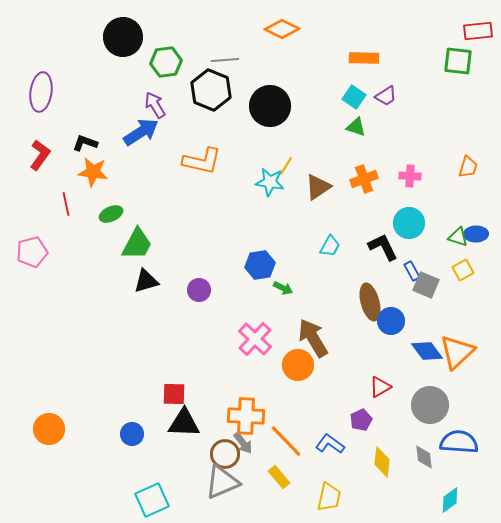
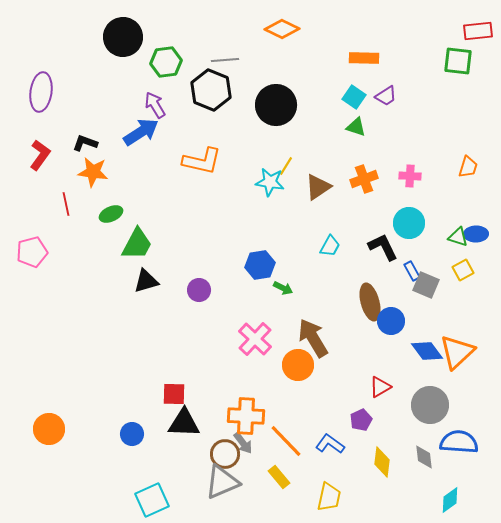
black circle at (270, 106): moved 6 px right, 1 px up
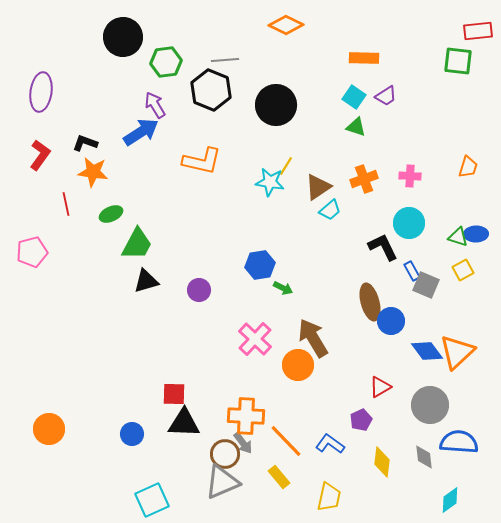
orange diamond at (282, 29): moved 4 px right, 4 px up
cyan trapezoid at (330, 246): moved 36 px up; rotated 20 degrees clockwise
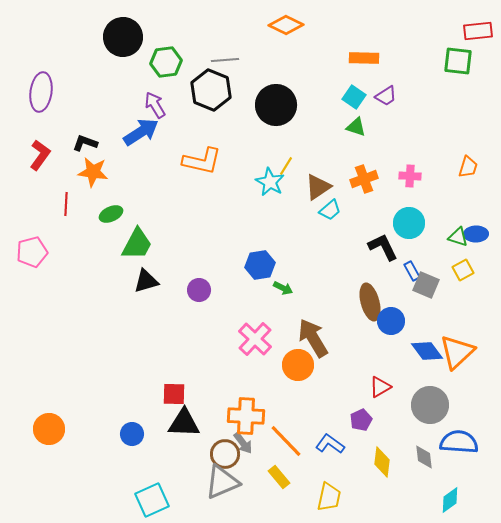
cyan star at (270, 182): rotated 20 degrees clockwise
red line at (66, 204): rotated 15 degrees clockwise
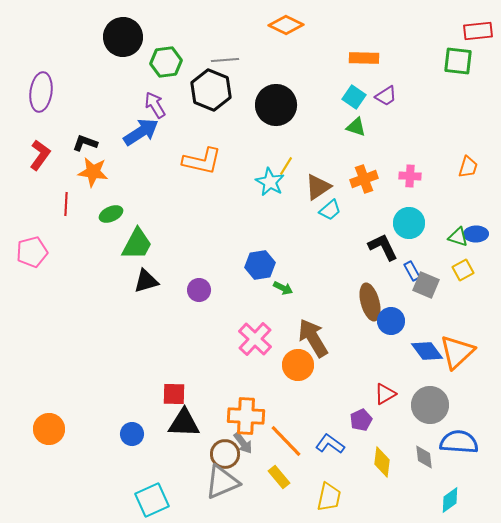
red triangle at (380, 387): moved 5 px right, 7 px down
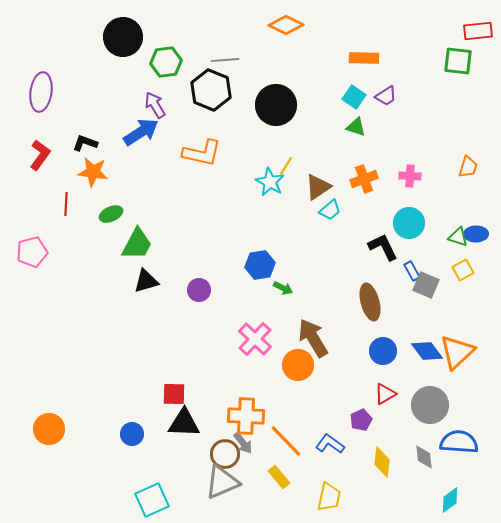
orange L-shape at (202, 161): moved 8 px up
blue circle at (391, 321): moved 8 px left, 30 px down
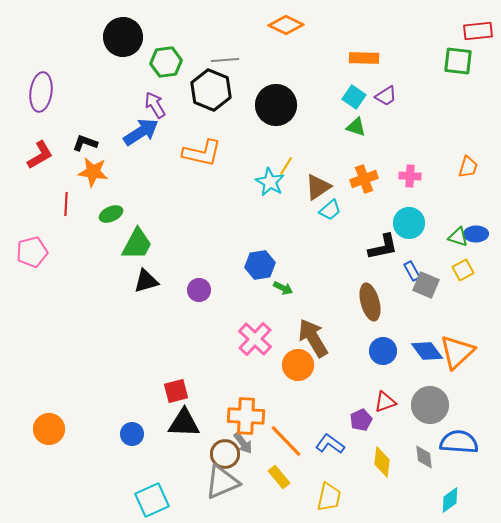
red L-shape at (40, 155): rotated 24 degrees clockwise
black L-shape at (383, 247): rotated 104 degrees clockwise
red square at (174, 394): moved 2 px right, 3 px up; rotated 15 degrees counterclockwise
red triangle at (385, 394): moved 8 px down; rotated 10 degrees clockwise
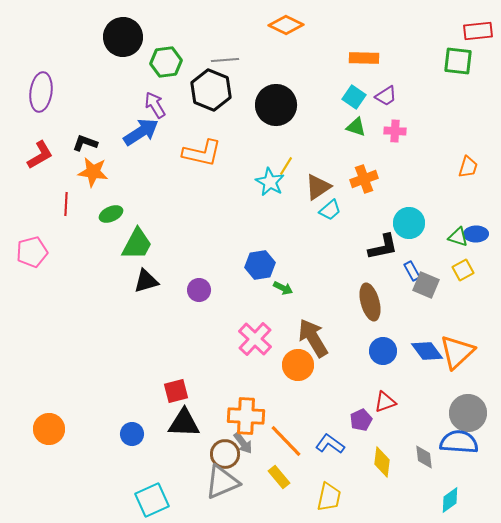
pink cross at (410, 176): moved 15 px left, 45 px up
gray circle at (430, 405): moved 38 px right, 8 px down
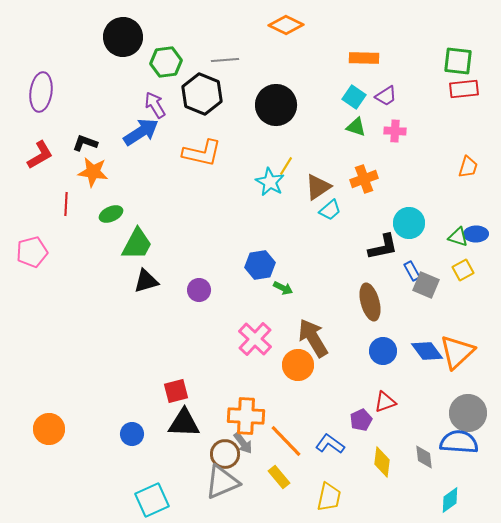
red rectangle at (478, 31): moved 14 px left, 58 px down
black hexagon at (211, 90): moved 9 px left, 4 px down
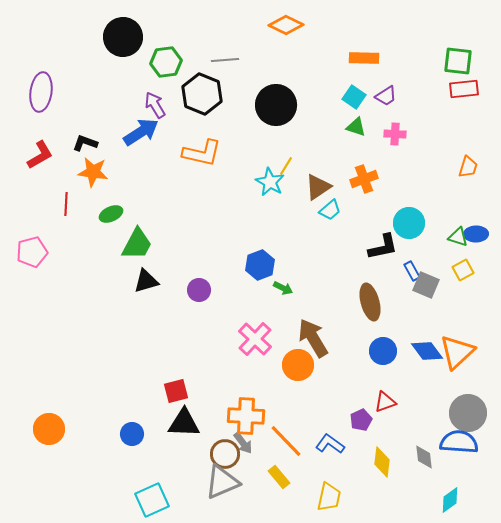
pink cross at (395, 131): moved 3 px down
blue hexagon at (260, 265): rotated 12 degrees counterclockwise
